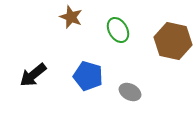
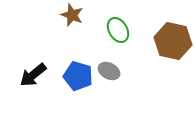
brown star: moved 1 px right, 2 px up
blue pentagon: moved 10 px left
gray ellipse: moved 21 px left, 21 px up
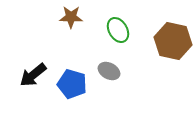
brown star: moved 1 px left, 2 px down; rotated 20 degrees counterclockwise
blue pentagon: moved 6 px left, 8 px down
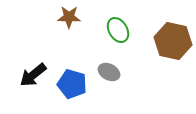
brown star: moved 2 px left
gray ellipse: moved 1 px down
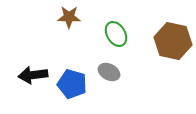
green ellipse: moved 2 px left, 4 px down
black arrow: rotated 32 degrees clockwise
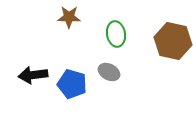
green ellipse: rotated 20 degrees clockwise
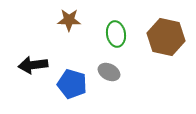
brown star: moved 3 px down
brown hexagon: moved 7 px left, 4 px up
black arrow: moved 10 px up
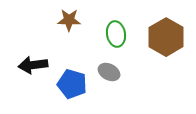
brown hexagon: rotated 18 degrees clockwise
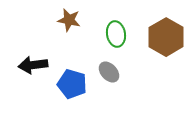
brown star: rotated 10 degrees clockwise
gray ellipse: rotated 20 degrees clockwise
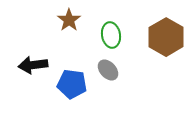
brown star: rotated 25 degrees clockwise
green ellipse: moved 5 px left, 1 px down
gray ellipse: moved 1 px left, 2 px up
blue pentagon: rotated 8 degrees counterclockwise
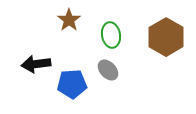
black arrow: moved 3 px right, 1 px up
blue pentagon: rotated 12 degrees counterclockwise
